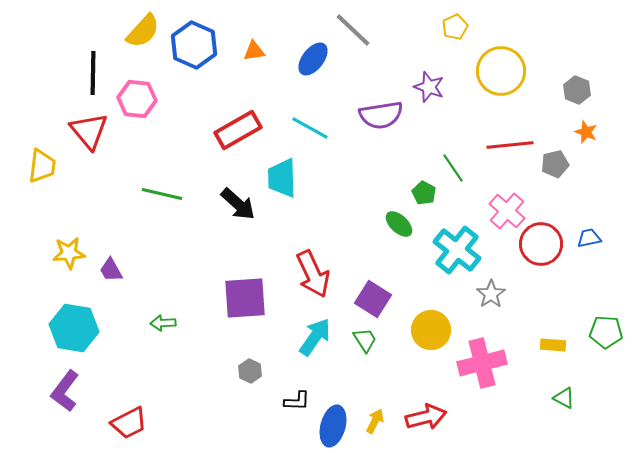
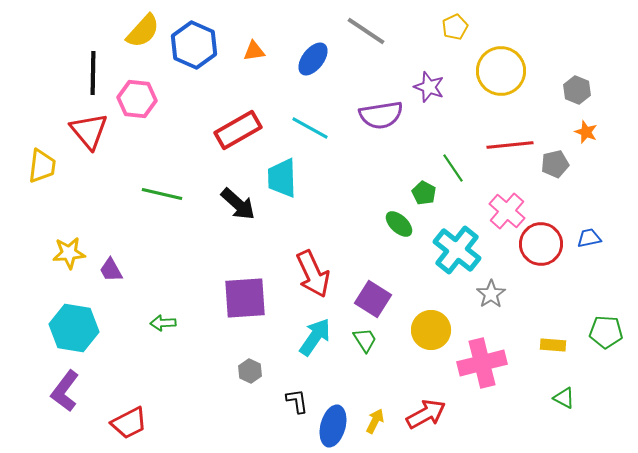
gray line at (353, 30): moved 13 px right, 1 px down; rotated 9 degrees counterclockwise
black L-shape at (297, 401): rotated 100 degrees counterclockwise
red arrow at (426, 417): moved 3 px up; rotated 15 degrees counterclockwise
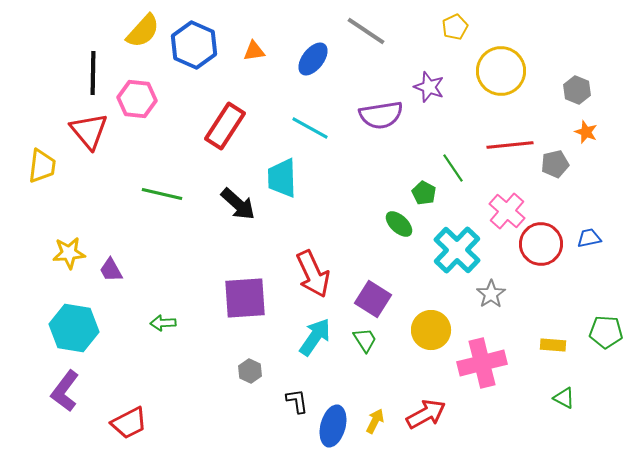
red rectangle at (238, 130): moved 13 px left, 4 px up; rotated 27 degrees counterclockwise
cyan cross at (457, 250): rotated 6 degrees clockwise
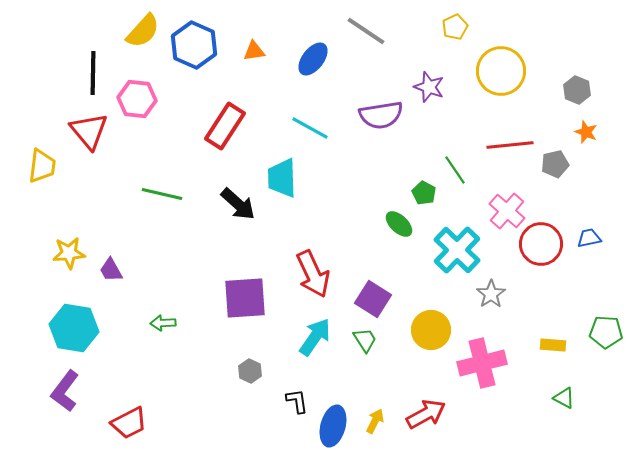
green line at (453, 168): moved 2 px right, 2 px down
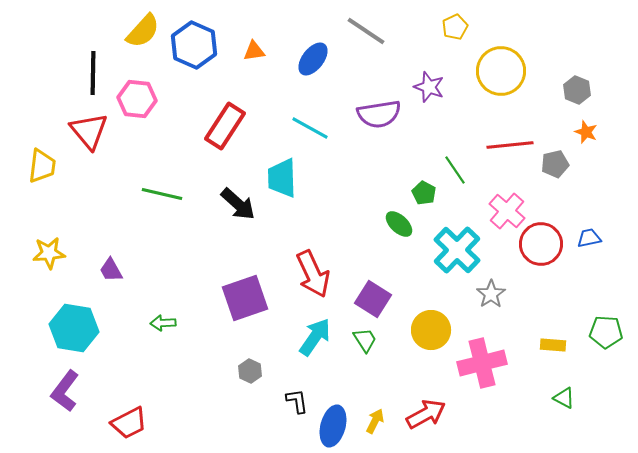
purple semicircle at (381, 115): moved 2 px left, 1 px up
yellow star at (69, 253): moved 20 px left
purple square at (245, 298): rotated 15 degrees counterclockwise
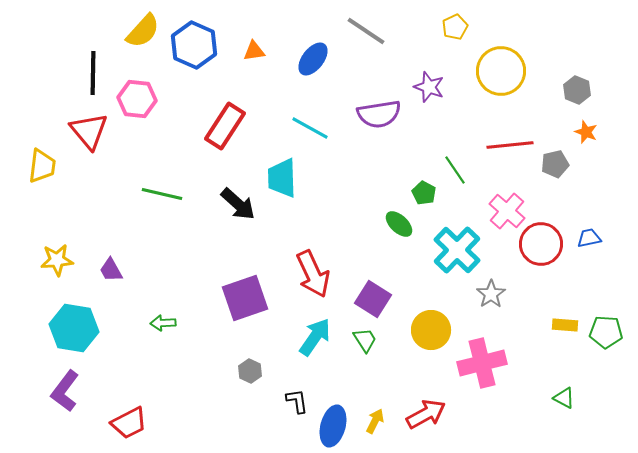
yellow star at (49, 253): moved 8 px right, 7 px down
yellow rectangle at (553, 345): moved 12 px right, 20 px up
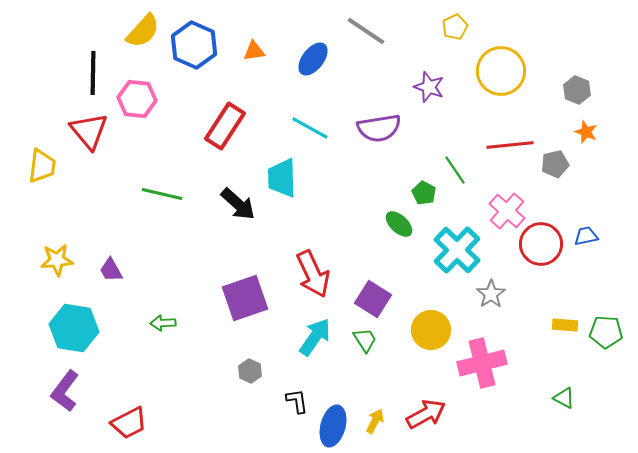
purple semicircle at (379, 114): moved 14 px down
blue trapezoid at (589, 238): moved 3 px left, 2 px up
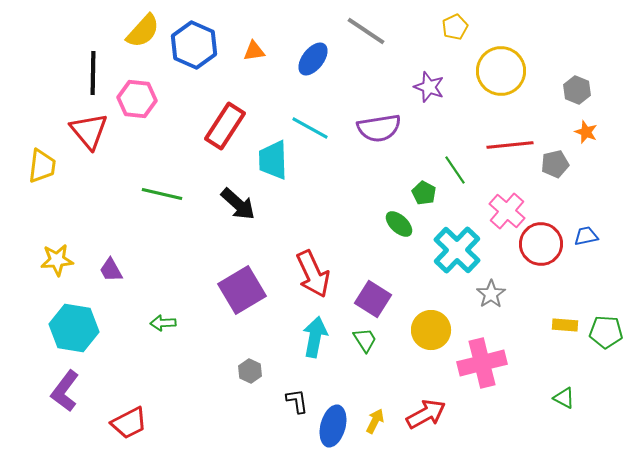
cyan trapezoid at (282, 178): moved 9 px left, 18 px up
purple square at (245, 298): moved 3 px left, 8 px up; rotated 12 degrees counterclockwise
cyan arrow at (315, 337): rotated 24 degrees counterclockwise
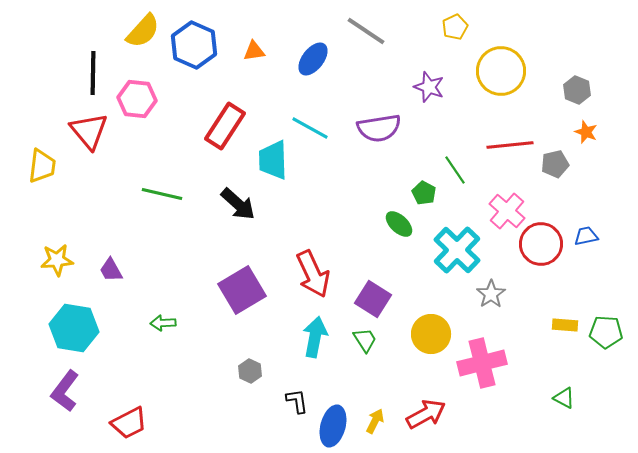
yellow circle at (431, 330): moved 4 px down
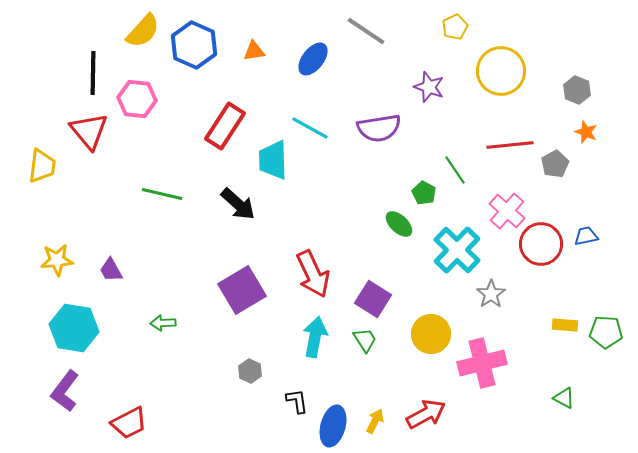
gray pentagon at (555, 164): rotated 16 degrees counterclockwise
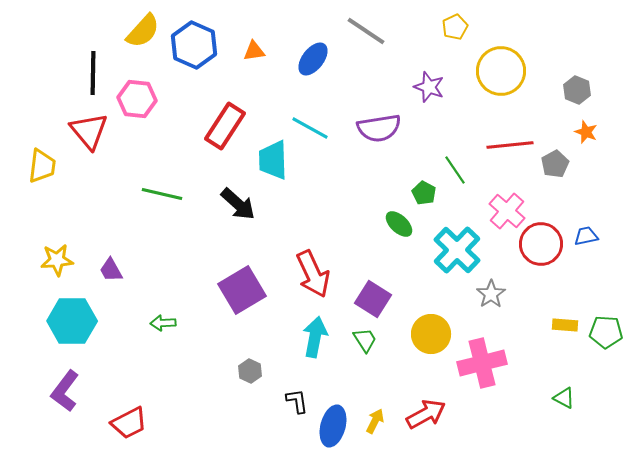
cyan hexagon at (74, 328): moved 2 px left, 7 px up; rotated 9 degrees counterclockwise
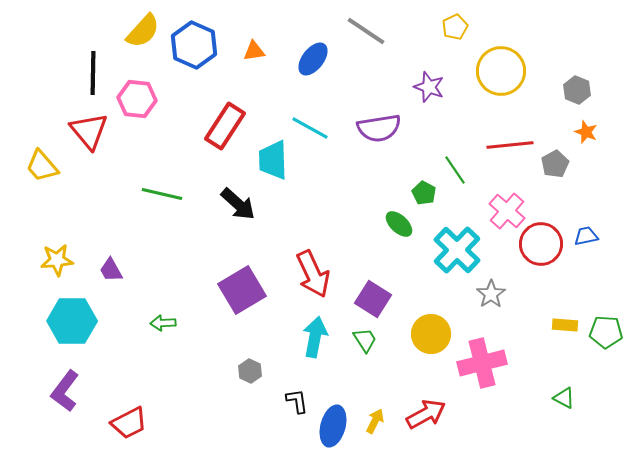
yellow trapezoid at (42, 166): rotated 132 degrees clockwise
